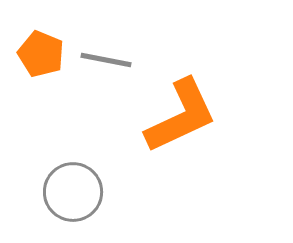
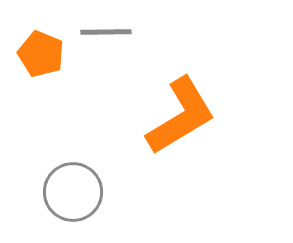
gray line: moved 28 px up; rotated 12 degrees counterclockwise
orange L-shape: rotated 6 degrees counterclockwise
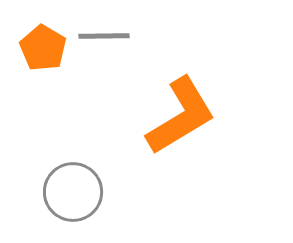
gray line: moved 2 px left, 4 px down
orange pentagon: moved 2 px right, 6 px up; rotated 9 degrees clockwise
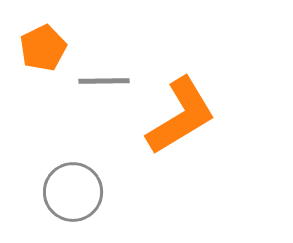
gray line: moved 45 px down
orange pentagon: rotated 15 degrees clockwise
